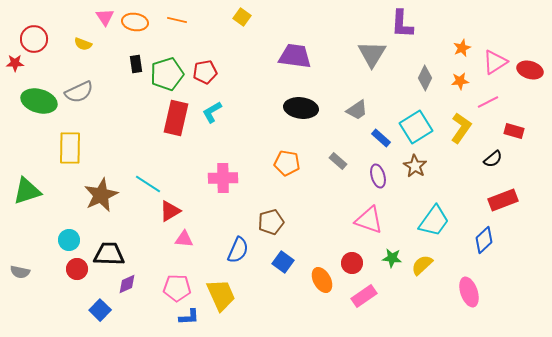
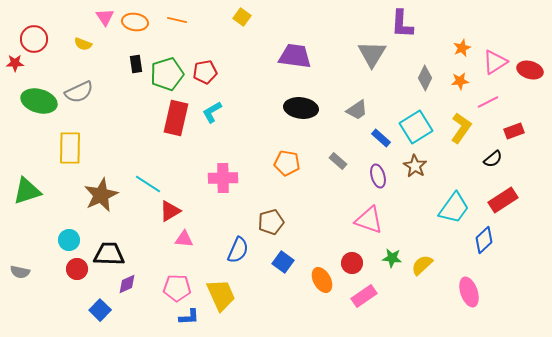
red rectangle at (514, 131): rotated 36 degrees counterclockwise
red rectangle at (503, 200): rotated 12 degrees counterclockwise
cyan trapezoid at (434, 221): moved 20 px right, 13 px up
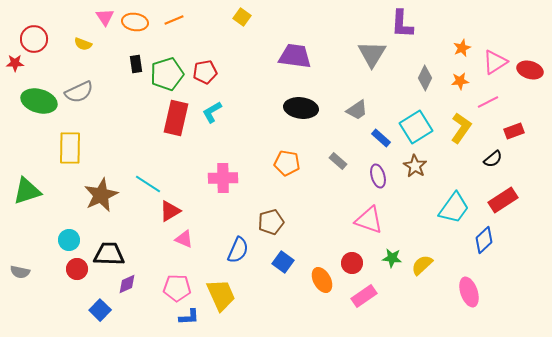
orange line at (177, 20): moved 3 px left; rotated 36 degrees counterclockwise
pink triangle at (184, 239): rotated 18 degrees clockwise
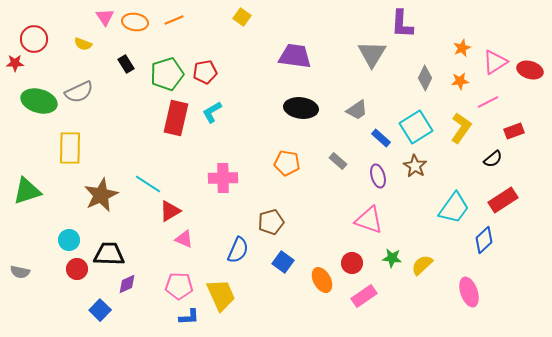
black rectangle at (136, 64): moved 10 px left; rotated 24 degrees counterclockwise
pink pentagon at (177, 288): moved 2 px right, 2 px up
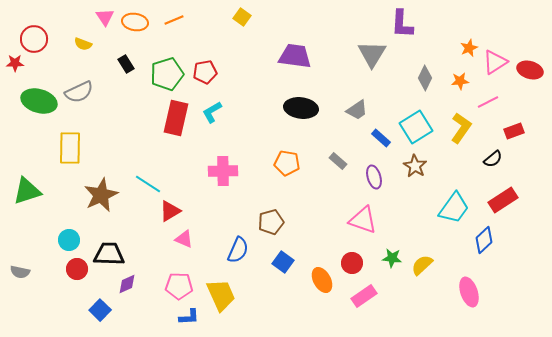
orange star at (462, 48): moved 7 px right
purple ellipse at (378, 176): moved 4 px left, 1 px down
pink cross at (223, 178): moved 7 px up
pink triangle at (369, 220): moved 6 px left
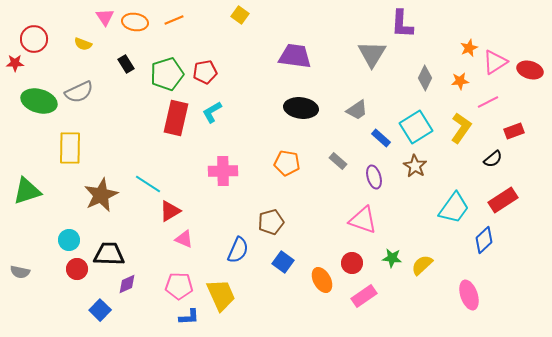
yellow square at (242, 17): moved 2 px left, 2 px up
pink ellipse at (469, 292): moved 3 px down
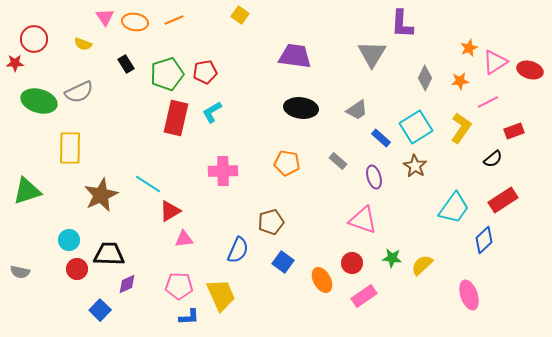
pink triangle at (184, 239): rotated 30 degrees counterclockwise
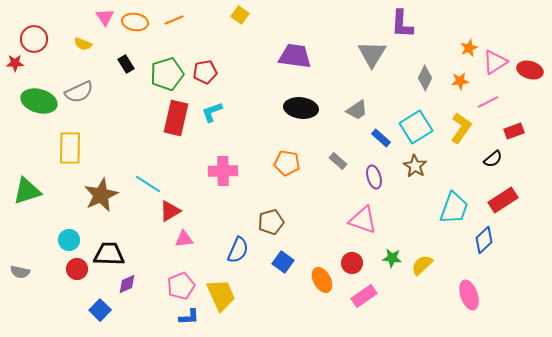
cyan L-shape at (212, 112): rotated 10 degrees clockwise
cyan trapezoid at (454, 208): rotated 16 degrees counterclockwise
pink pentagon at (179, 286): moved 2 px right; rotated 24 degrees counterclockwise
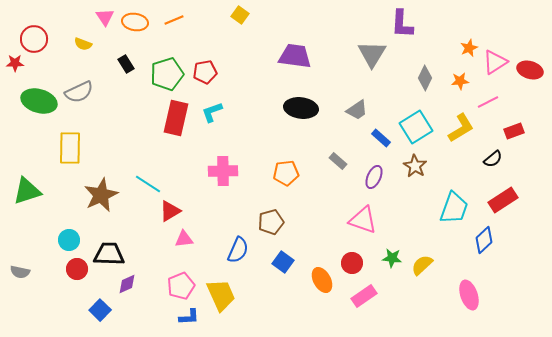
yellow L-shape at (461, 128): rotated 24 degrees clockwise
orange pentagon at (287, 163): moved 1 px left, 10 px down; rotated 15 degrees counterclockwise
purple ellipse at (374, 177): rotated 40 degrees clockwise
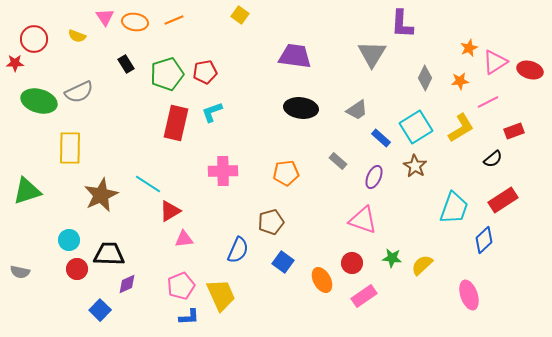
yellow semicircle at (83, 44): moved 6 px left, 8 px up
red rectangle at (176, 118): moved 5 px down
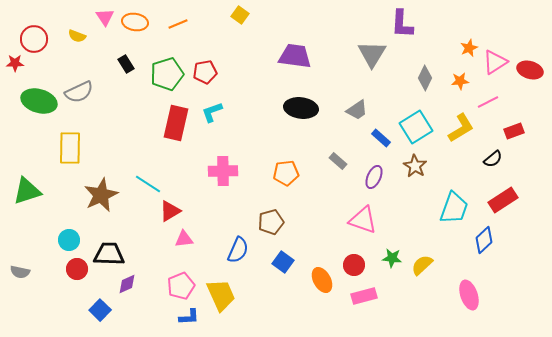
orange line at (174, 20): moved 4 px right, 4 px down
red circle at (352, 263): moved 2 px right, 2 px down
pink rectangle at (364, 296): rotated 20 degrees clockwise
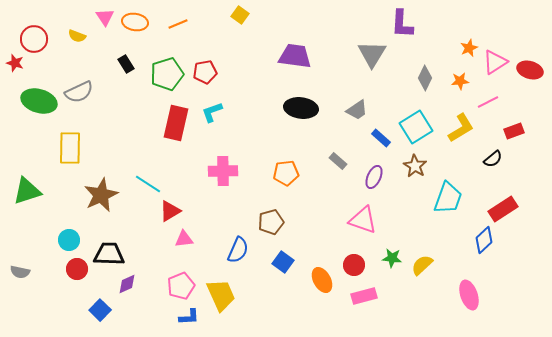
red star at (15, 63): rotated 18 degrees clockwise
red rectangle at (503, 200): moved 9 px down
cyan trapezoid at (454, 208): moved 6 px left, 10 px up
